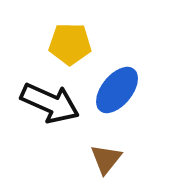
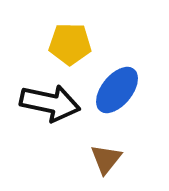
black arrow: rotated 12 degrees counterclockwise
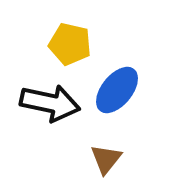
yellow pentagon: rotated 12 degrees clockwise
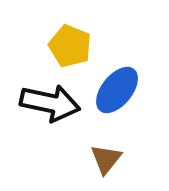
yellow pentagon: moved 2 px down; rotated 9 degrees clockwise
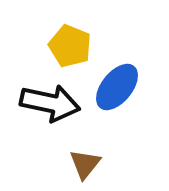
blue ellipse: moved 3 px up
brown triangle: moved 21 px left, 5 px down
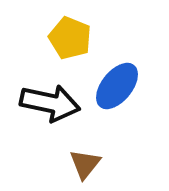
yellow pentagon: moved 8 px up
blue ellipse: moved 1 px up
